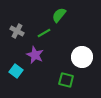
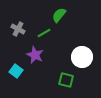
gray cross: moved 1 px right, 2 px up
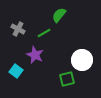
white circle: moved 3 px down
green square: moved 1 px right, 1 px up; rotated 28 degrees counterclockwise
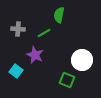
green semicircle: rotated 28 degrees counterclockwise
gray cross: rotated 24 degrees counterclockwise
green square: moved 1 px down; rotated 35 degrees clockwise
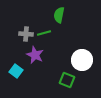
gray cross: moved 8 px right, 5 px down
green line: rotated 16 degrees clockwise
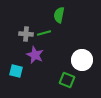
cyan square: rotated 24 degrees counterclockwise
